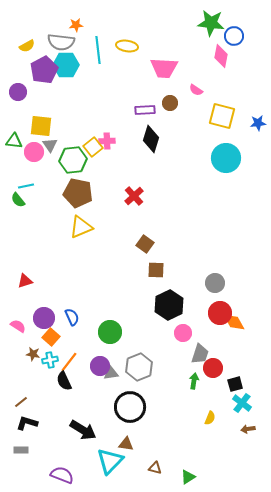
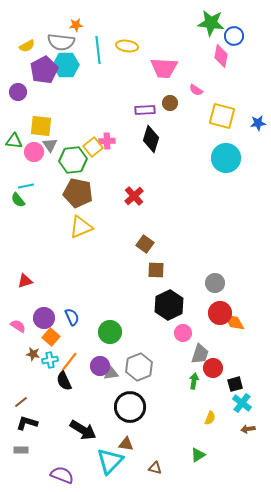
green triangle at (188, 477): moved 10 px right, 22 px up
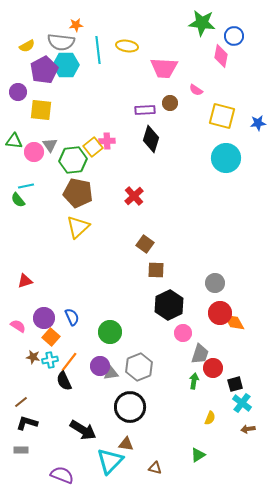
green star at (211, 23): moved 9 px left
yellow square at (41, 126): moved 16 px up
yellow triangle at (81, 227): moved 3 px left; rotated 20 degrees counterclockwise
brown star at (33, 354): moved 3 px down
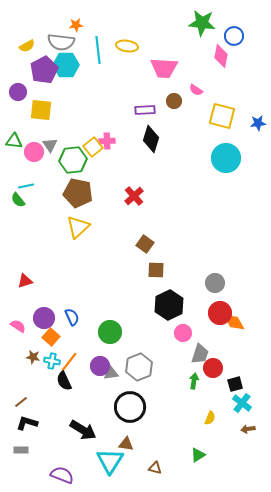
brown circle at (170, 103): moved 4 px right, 2 px up
cyan cross at (50, 360): moved 2 px right, 1 px down; rotated 21 degrees clockwise
cyan triangle at (110, 461): rotated 12 degrees counterclockwise
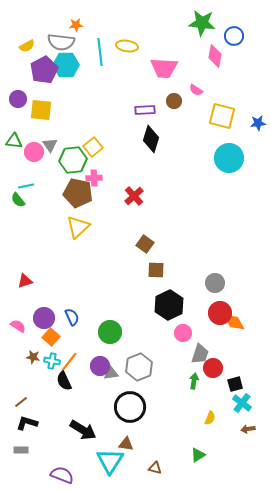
cyan line at (98, 50): moved 2 px right, 2 px down
pink diamond at (221, 56): moved 6 px left
purple circle at (18, 92): moved 7 px down
pink cross at (107, 141): moved 13 px left, 37 px down
cyan circle at (226, 158): moved 3 px right
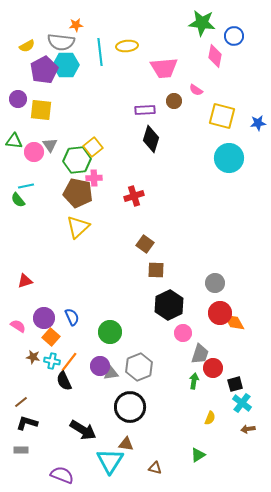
yellow ellipse at (127, 46): rotated 15 degrees counterclockwise
pink trapezoid at (164, 68): rotated 8 degrees counterclockwise
green hexagon at (73, 160): moved 4 px right
red cross at (134, 196): rotated 24 degrees clockwise
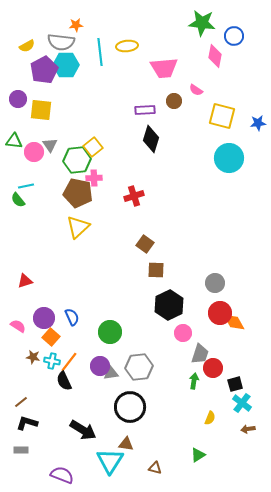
gray hexagon at (139, 367): rotated 16 degrees clockwise
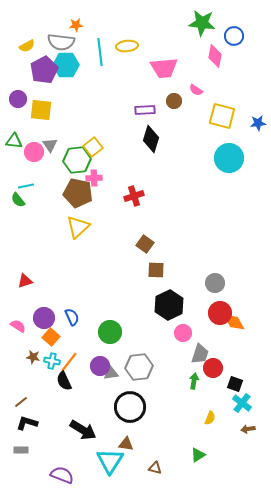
black square at (235, 384): rotated 35 degrees clockwise
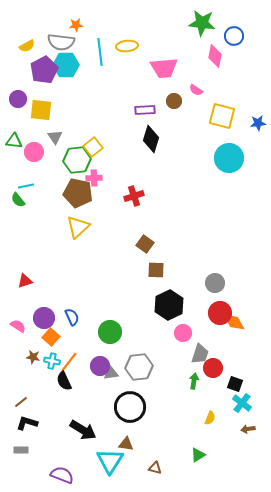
gray triangle at (50, 145): moved 5 px right, 8 px up
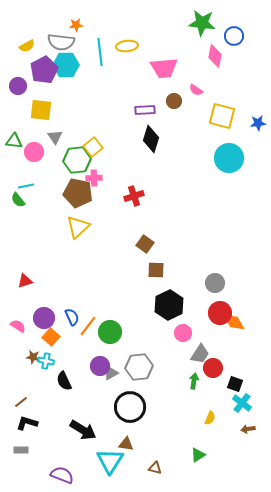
purple circle at (18, 99): moved 13 px up
gray trapezoid at (200, 354): rotated 15 degrees clockwise
cyan cross at (52, 361): moved 6 px left
orange line at (69, 362): moved 19 px right, 36 px up
gray triangle at (111, 373): rotated 21 degrees counterclockwise
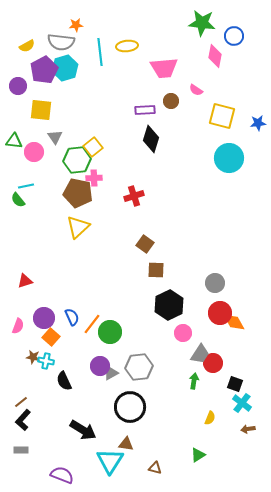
cyan hexagon at (66, 65): moved 1 px left, 3 px down; rotated 15 degrees counterclockwise
brown circle at (174, 101): moved 3 px left
pink semicircle at (18, 326): rotated 77 degrees clockwise
orange line at (88, 326): moved 4 px right, 2 px up
red circle at (213, 368): moved 5 px up
black L-shape at (27, 423): moved 4 px left, 3 px up; rotated 65 degrees counterclockwise
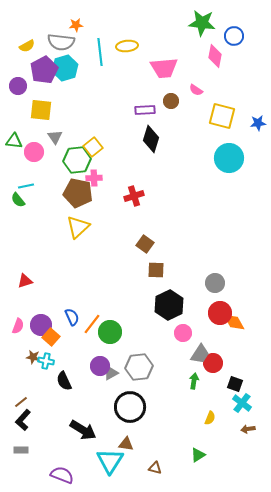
purple circle at (44, 318): moved 3 px left, 7 px down
